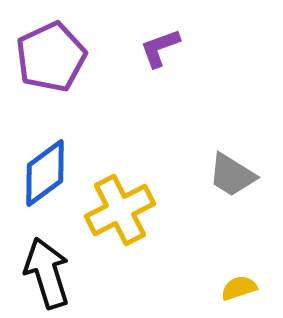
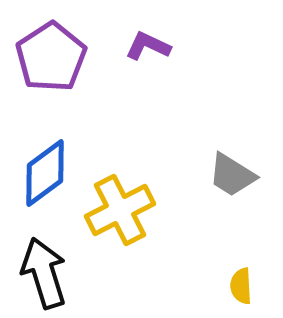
purple L-shape: moved 12 px left, 2 px up; rotated 45 degrees clockwise
purple pentagon: rotated 8 degrees counterclockwise
black arrow: moved 3 px left
yellow semicircle: moved 2 px right, 2 px up; rotated 75 degrees counterclockwise
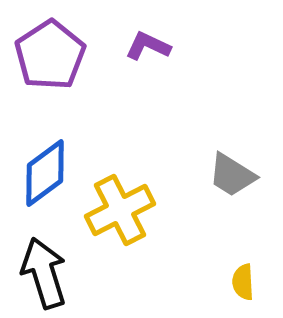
purple pentagon: moved 1 px left, 2 px up
yellow semicircle: moved 2 px right, 4 px up
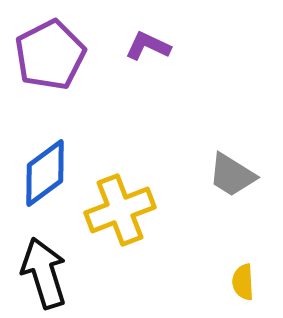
purple pentagon: rotated 6 degrees clockwise
yellow cross: rotated 6 degrees clockwise
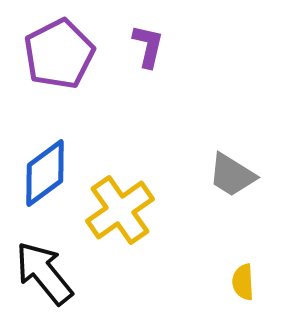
purple L-shape: rotated 78 degrees clockwise
purple pentagon: moved 9 px right, 1 px up
yellow cross: rotated 14 degrees counterclockwise
black arrow: rotated 22 degrees counterclockwise
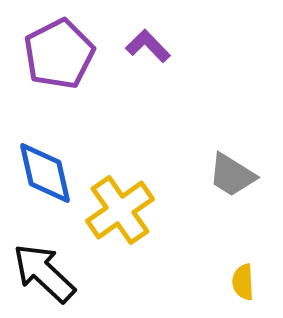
purple L-shape: rotated 57 degrees counterclockwise
blue diamond: rotated 66 degrees counterclockwise
black arrow: rotated 8 degrees counterclockwise
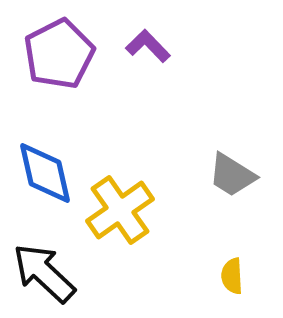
yellow semicircle: moved 11 px left, 6 px up
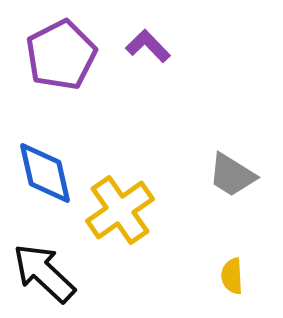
purple pentagon: moved 2 px right, 1 px down
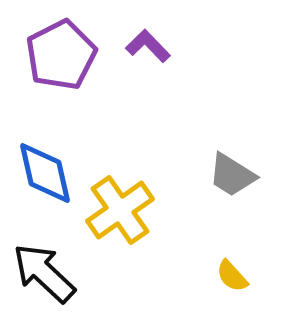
yellow semicircle: rotated 39 degrees counterclockwise
